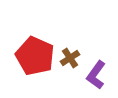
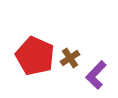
purple L-shape: rotated 8 degrees clockwise
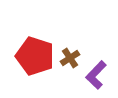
red pentagon: rotated 6 degrees counterclockwise
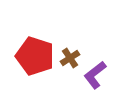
purple L-shape: moved 1 px left; rotated 8 degrees clockwise
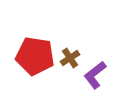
red pentagon: rotated 9 degrees counterclockwise
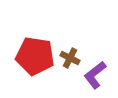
brown cross: rotated 30 degrees counterclockwise
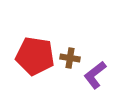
brown cross: rotated 18 degrees counterclockwise
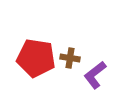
red pentagon: moved 1 px right, 2 px down
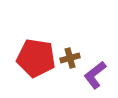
brown cross: rotated 24 degrees counterclockwise
